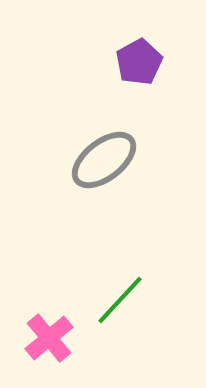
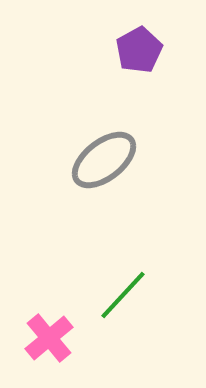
purple pentagon: moved 12 px up
green line: moved 3 px right, 5 px up
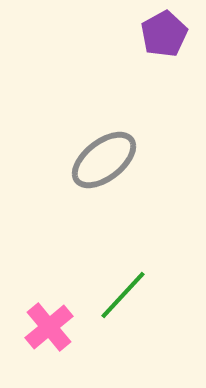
purple pentagon: moved 25 px right, 16 px up
pink cross: moved 11 px up
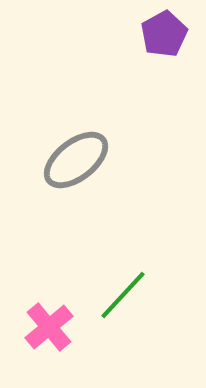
gray ellipse: moved 28 px left
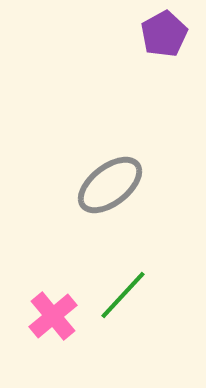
gray ellipse: moved 34 px right, 25 px down
pink cross: moved 4 px right, 11 px up
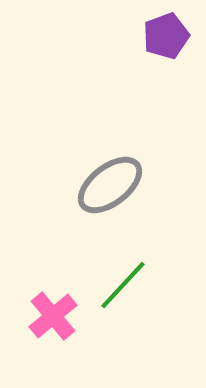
purple pentagon: moved 2 px right, 2 px down; rotated 9 degrees clockwise
green line: moved 10 px up
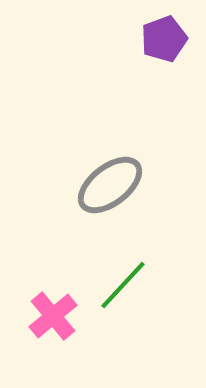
purple pentagon: moved 2 px left, 3 px down
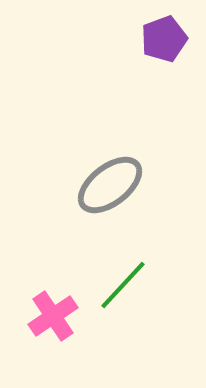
pink cross: rotated 6 degrees clockwise
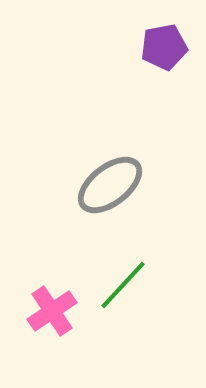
purple pentagon: moved 8 px down; rotated 9 degrees clockwise
pink cross: moved 1 px left, 5 px up
